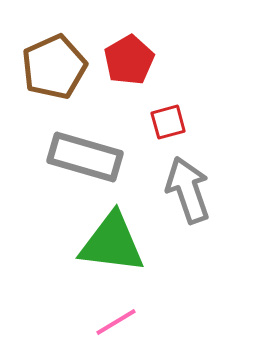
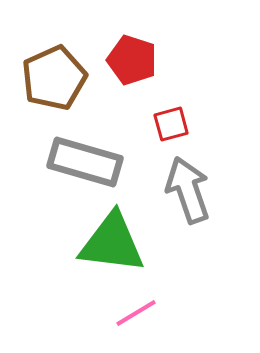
red pentagon: moved 3 px right; rotated 24 degrees counterclockwise
brown pentagon: moved 11 px down
red square: moved 3 px right, 2 px down
gray rectangle: moved 5 px down
pink line: moved 20 px right, 9 px up
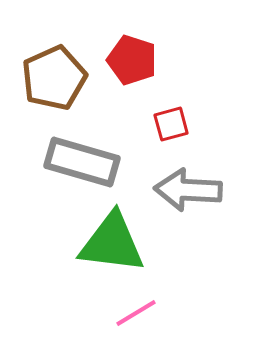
gray rectangle: moved 3 px left
gray arrow: rotated 68 degrees counterclockwise
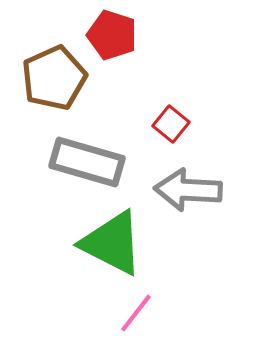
red pentagon: moved 20 px left, 25 px up
red square: rotated 36 degrees counterclockwise
gray rectangle: moved 5 px right
green triangle: rotated 20 degrees clockwise
pink line: rotated 21 degrees counterclockwise
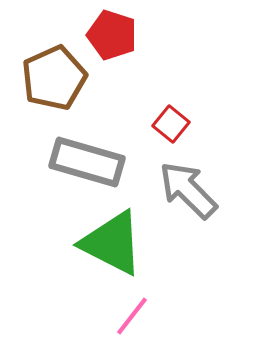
gray arrow: rotated 42 degrees clockwise
pink line: moved 4 px left, 3 px down
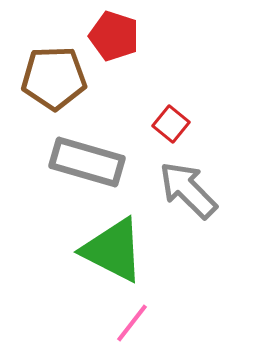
red pentagon: moved 2 px right, 1 px down
brown pentagon: rotated 22 degrees clockwise
green triangle: moved 1 px right, 7 px down
pink line: moved 7 px down
